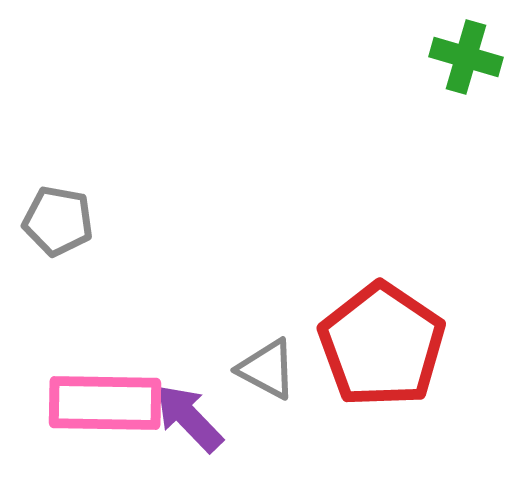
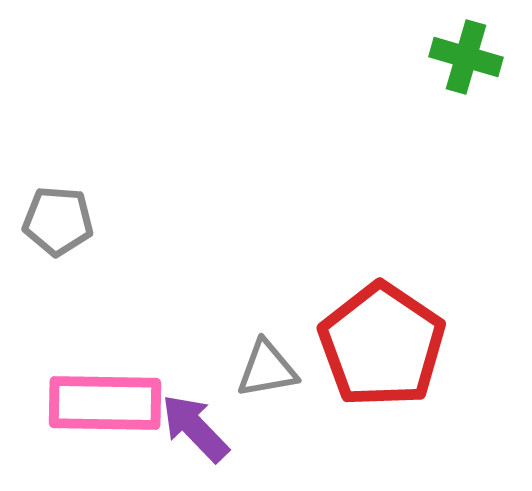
gray pentagon: rotated 6 degrees counterclockwise
gray triangle: rotated 38 degrees counterclockwise
purple arrow: moved 6 px right, 10 px down
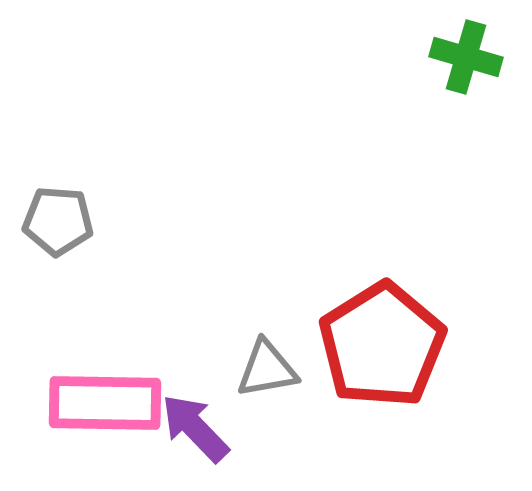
red pentagon: rotated 6 degrees clockwise
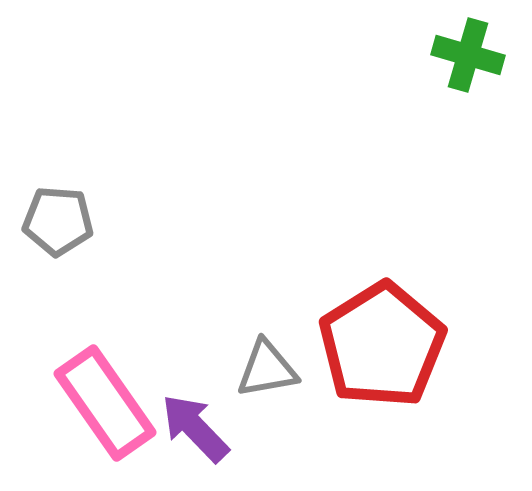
green cross: moved 2 px right, 2 px up
pink rectangle: rotated 54 degrees clockwise
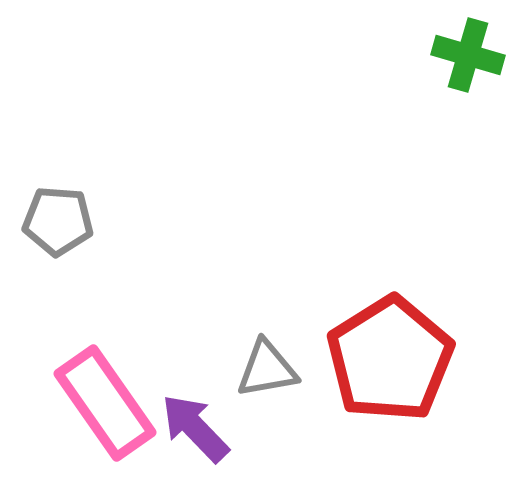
red pentagon: moved 8 px right, 14 px down
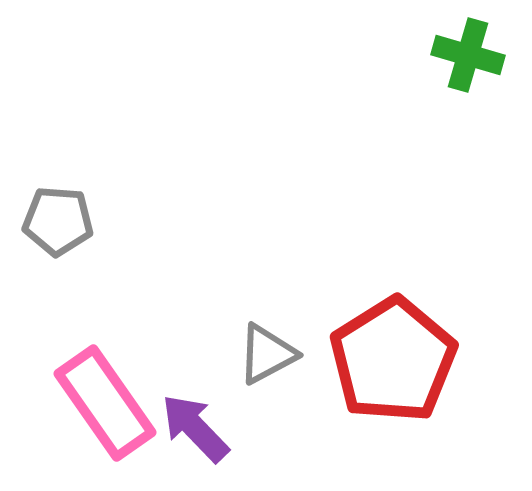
red pentagon: moved 3 px right, 1 px down
gray triangle: moved 15 px up; rotated 18 degrees counterclockwise
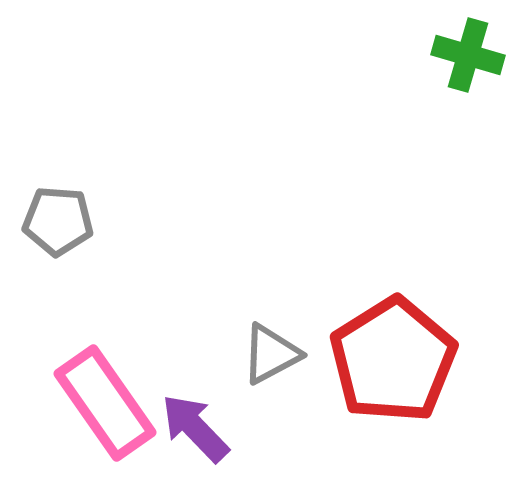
gray triangle: moved 4 px right
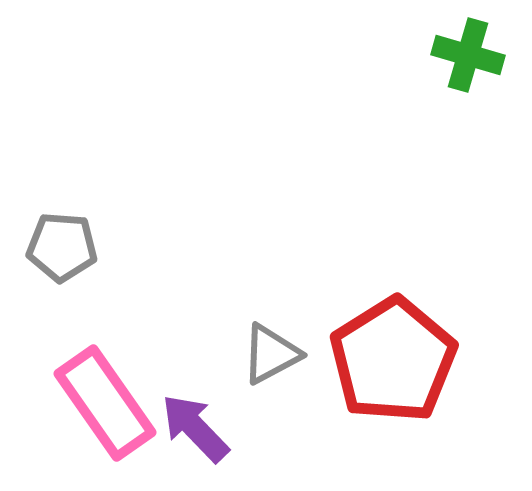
gray pentagon: moved 4 px right, 26 px down
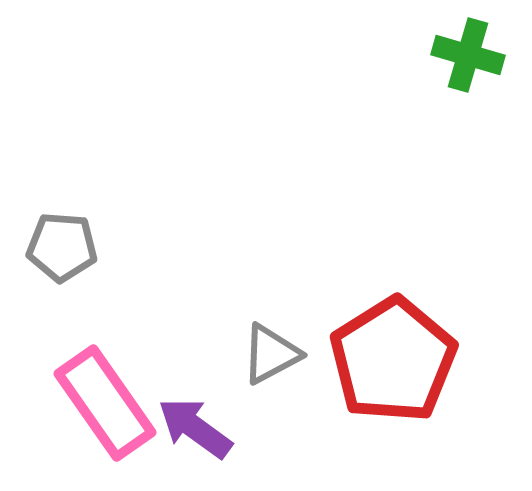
purple arrow: rotated 10 degrees counterclockwise
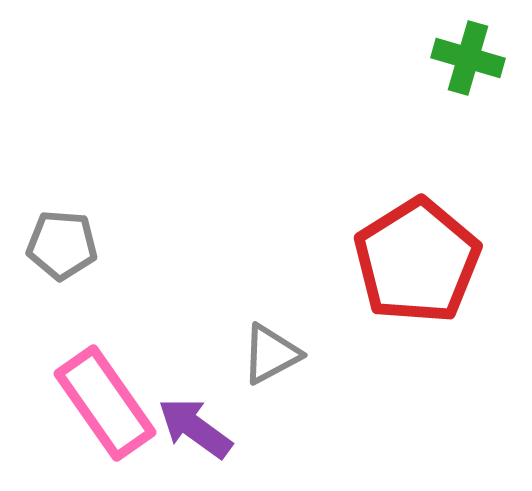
green cross: moved 3 px down
gray pentagon: moved 2 px up
red pentagon: moved 24 px right, 99 px up
